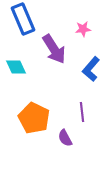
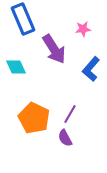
purple line: moved 12 px left, 2 px down; rotated 36 degrees clockwise
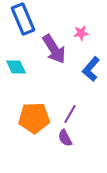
pink star: moved 2 px left, 4 px down
orange pentagon: rotated 28 degrees counterclockwise
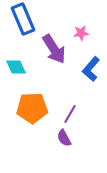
orange pentagon: moved 2 px left, 10 px up
purple semicircle: moved 1 px left
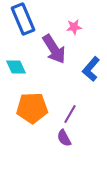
pink star: moved 7 px left, 6 px up
